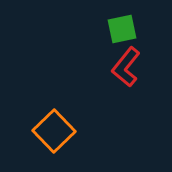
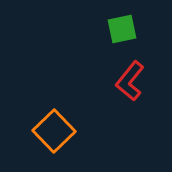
red L-shape: moved 4 px right, 14 px down
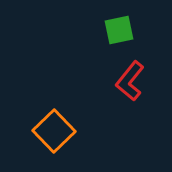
green square: moved 3 px left, 1 px down
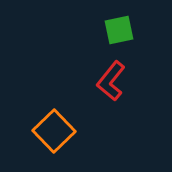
red L-shape: moved 19 px left
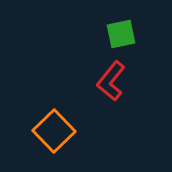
green square: moved 2 px right, 4 px down
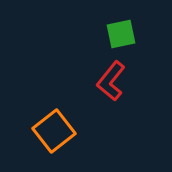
orange square: rotated 6 degrees clockwise
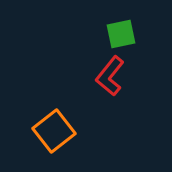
red L-shape: moved 1 px left, 5 px up
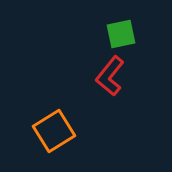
orange square: rotated 6 degrees clockwise
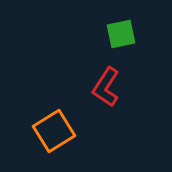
red L-shape: moved 4 px left, 11 px down; rotated 6 degrees counterclockwise
